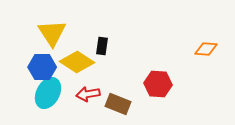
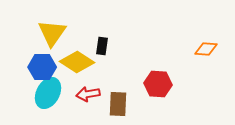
yellow triangle: rotated 8 degrees clockwise
brown rectangle: rotated 70 degrees clockwise
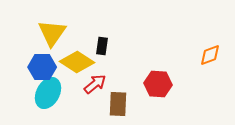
orange diamond: moved 4 px right, 6 px down; rotated 25 degrees counterclockwise
red arrow: moved 7 px right, 10 px up; rotated 150 degrees clockwise
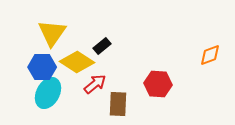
black rectangle: rotated 42 degrees clockwise
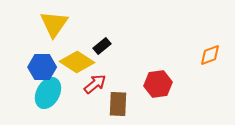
yellow triangle: moved 2 px right, 9 px up
red hexagon: rotated 12 degrees counterclockwise
